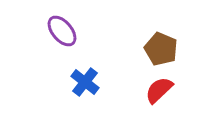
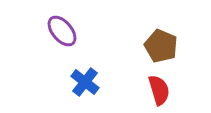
brown pentagon: moved 3 px up
red semicircle: rotated 116 degrees clockwise
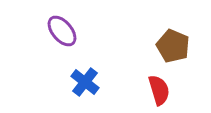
brown pentagon: moved 12 px right
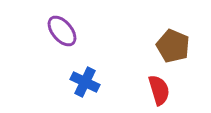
blue cross: rotated 12 degrees counterclockwise
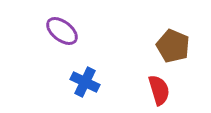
purple ellipse: rotated 12 degrees counterclockwise
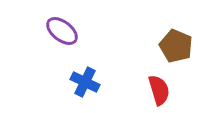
brown pentagon: moved 3 px right
